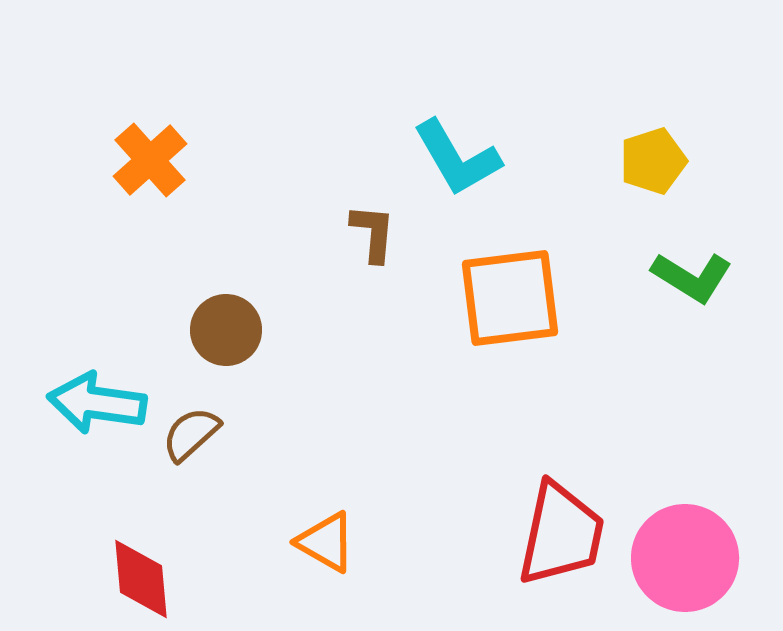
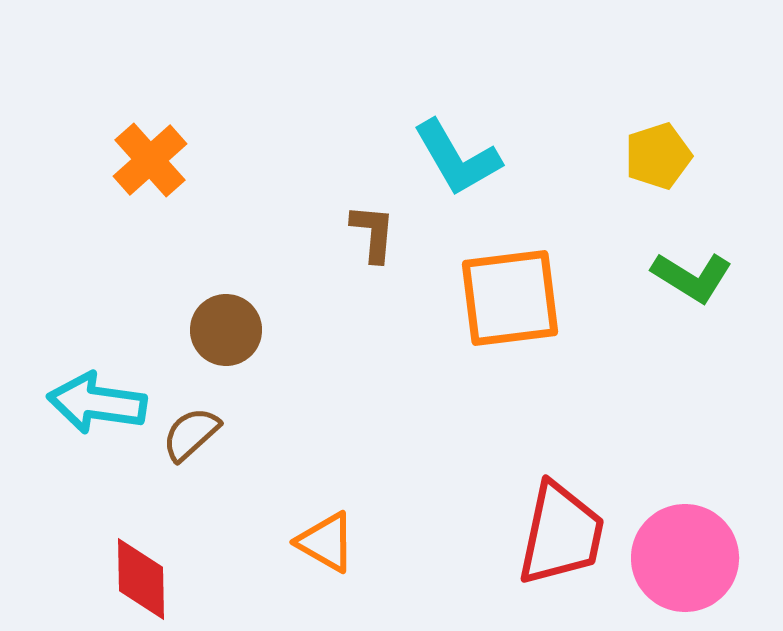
yellow pentagon: moved 5 px right, 5 px up
red diamond: rotated 4 degrees clockwise
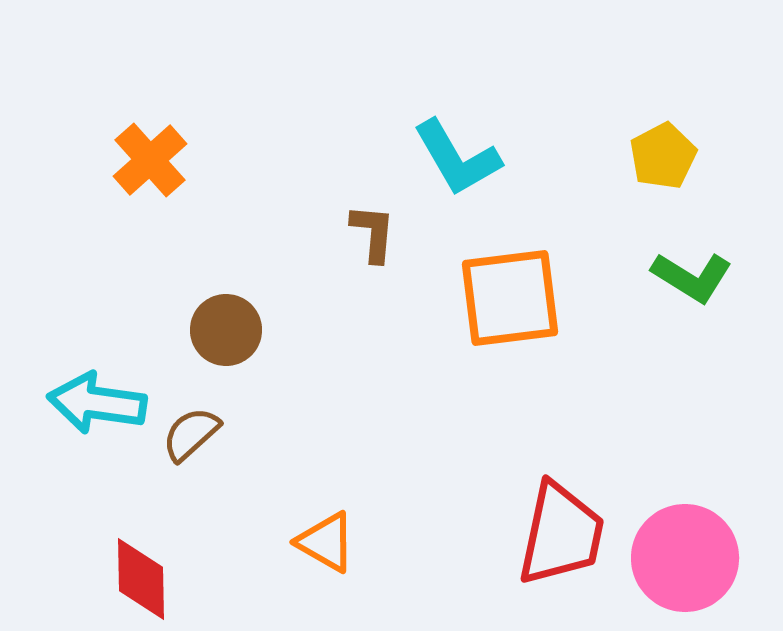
yellow pentagon: moved 5 px right; rotated 10 degrees counterclockwise
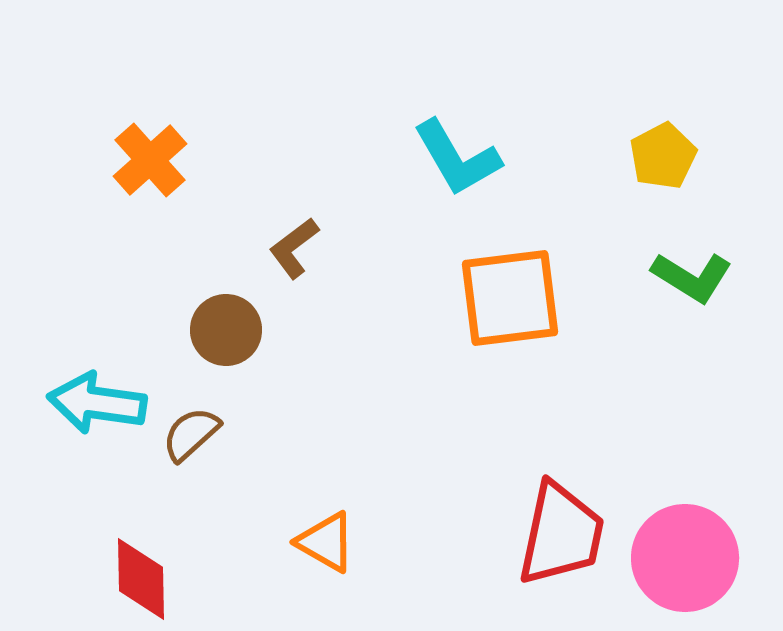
brown L-shape: moved 79 px left, 15 px down; rotated 132 degrees counterclockwise
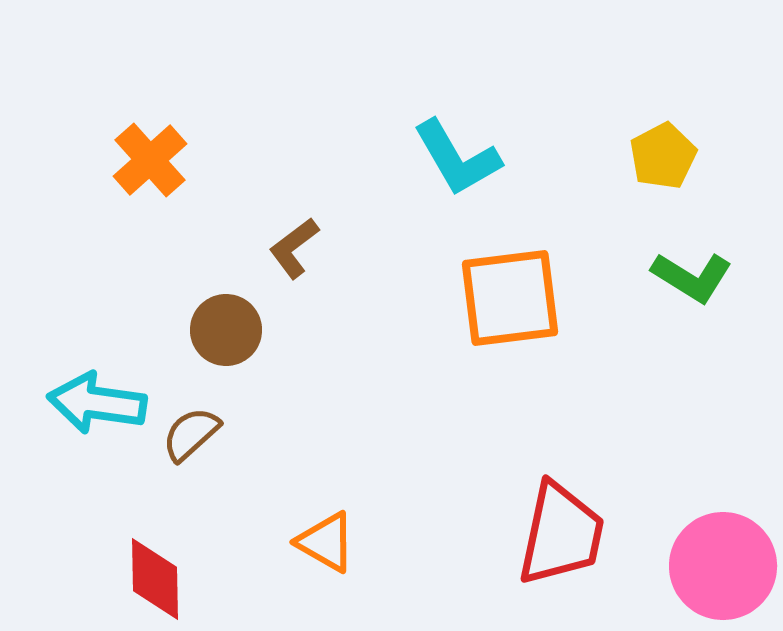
pink circle: moved 38 px right, 8 px down
red diamond: moved 14 px right
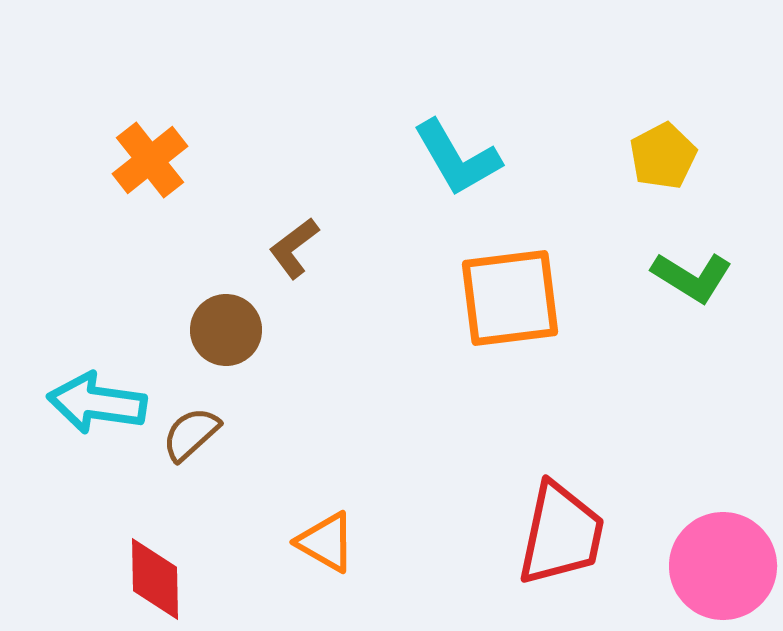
orange cross: rotated 4 degrees clockwise
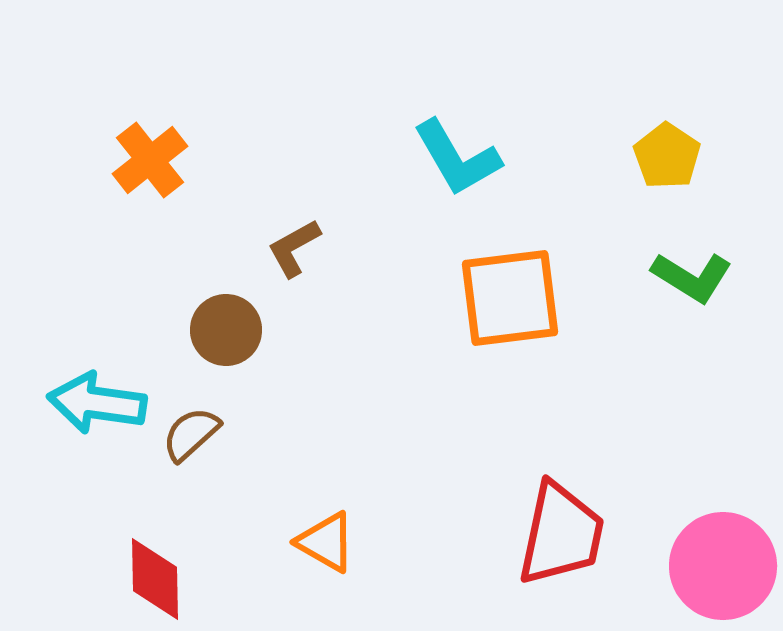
yellow pentagon: moved 4 px right; rotated 10 degrees counterclockwise
brown L-shape: rotated 8 degrees clockwise
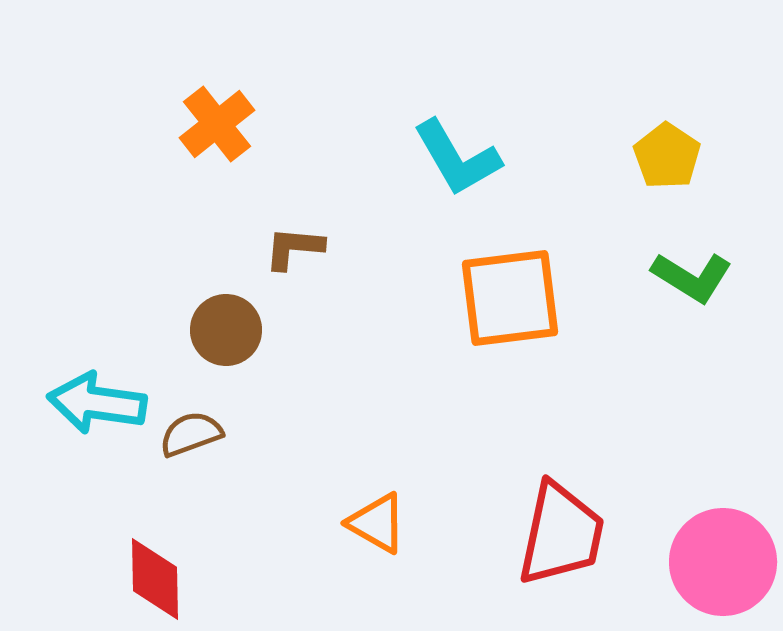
orange cross: moved 67 px right, 36 px up
brown L-shape: rotated 34 degrees clockwise
brown semicircle: rotated 22 degrees clockwise
orange triangle: moved 51 px right, 19 px up
pink circle: moved 4 px up
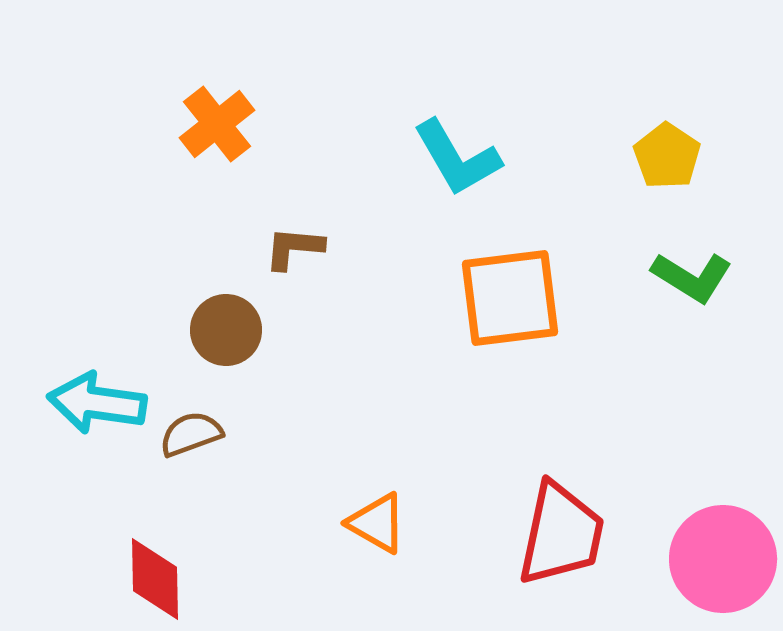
pink circle: moved 3 px up
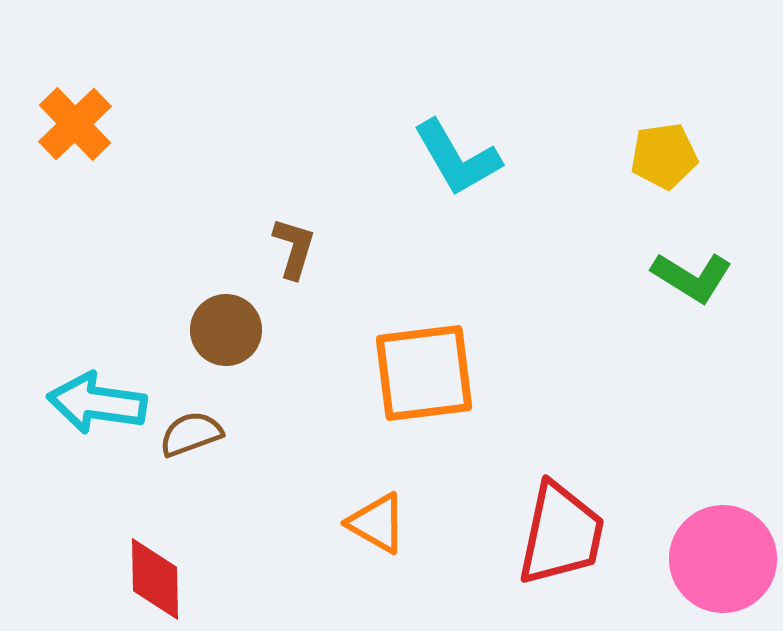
orange cross: moved 142 px left; rotated 6 degrees counterclockwise
yellow pentagon: moved 3 px left; rotated 30 degrees clockwise
brown L-shape: rotated 102 degrees clockwise
orange square: moved 86 px left, 75 px down
